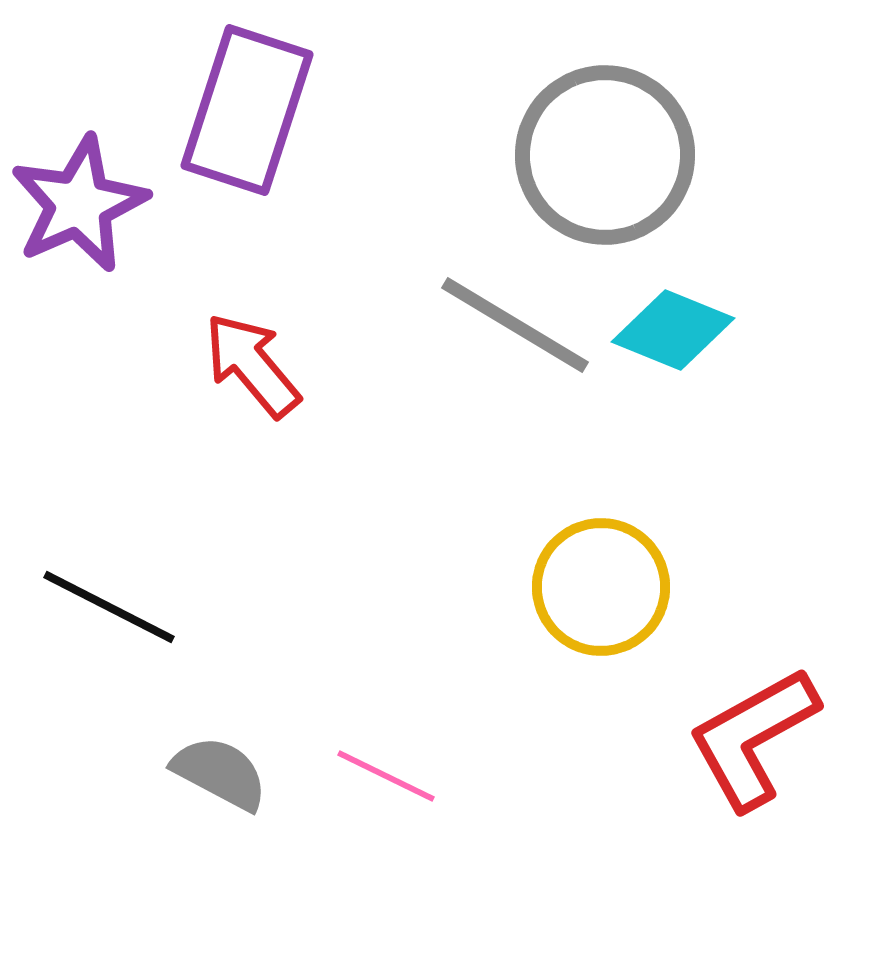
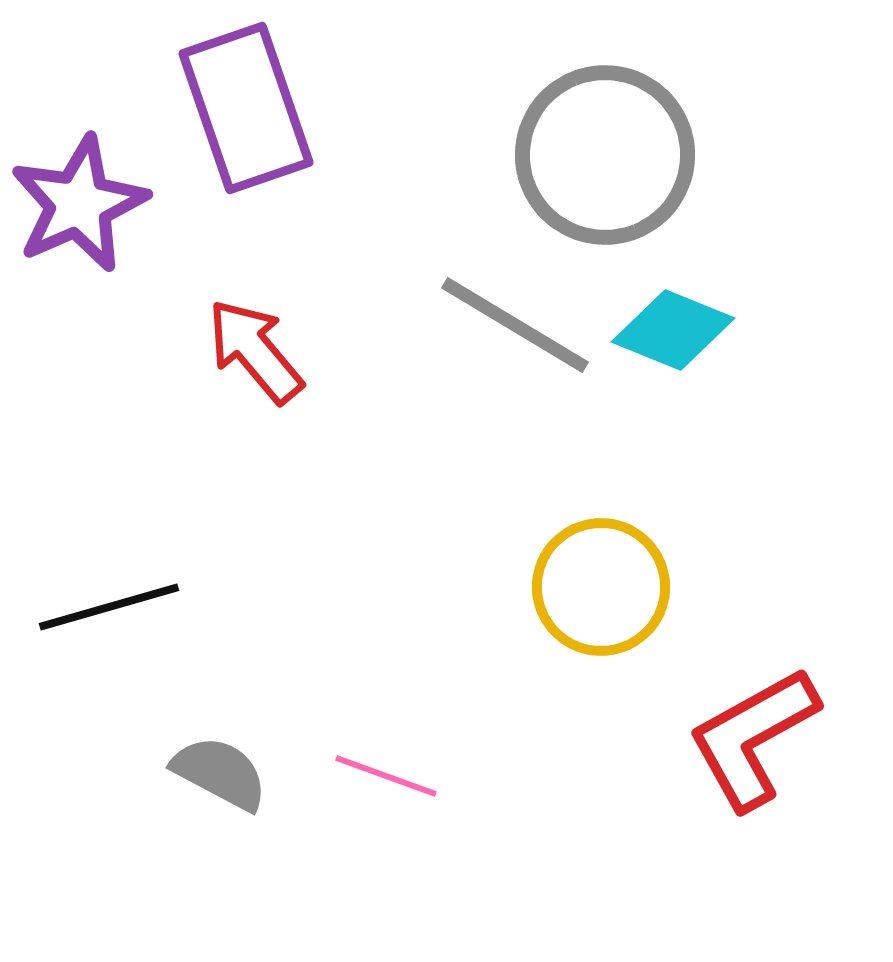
purple rectangle: moved 1 px left, 2 px up; rotated 37 degrees counterclockwise
red arrow: moved 3 px right, 14 px up
black line: rotated 43 degrees counterclockwise
pink line: rotated 6 degrees counterclockwise
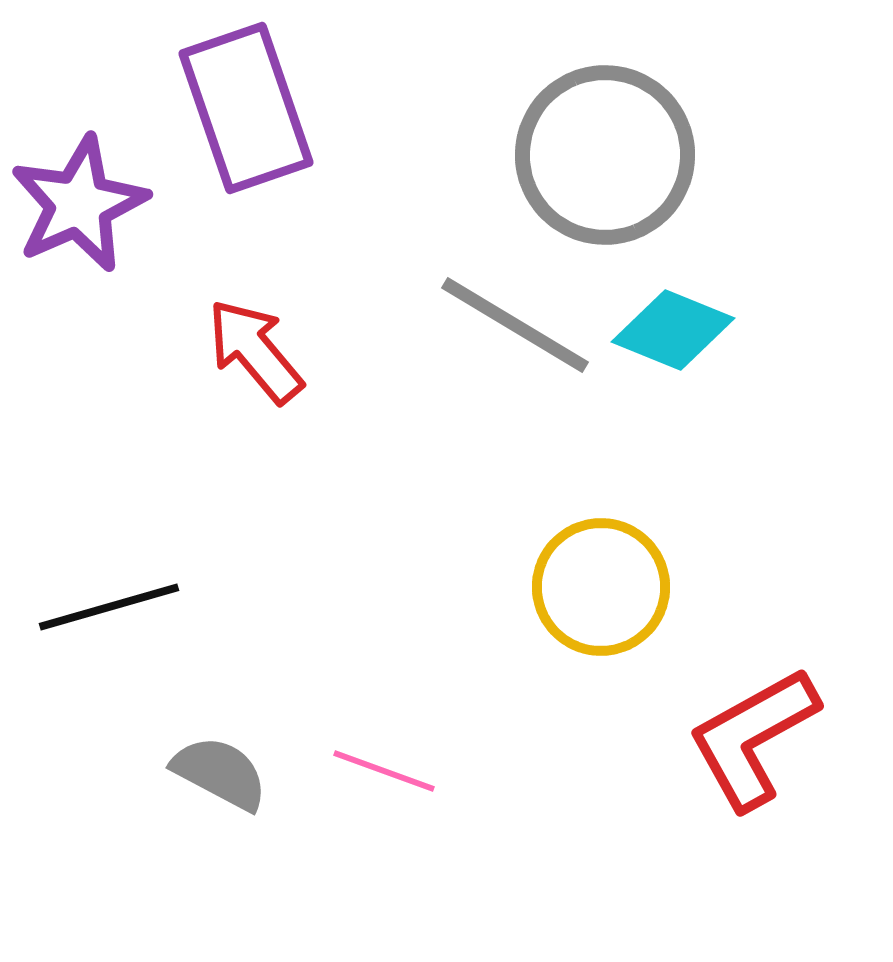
pink line: moved 2 px left, 5 px up
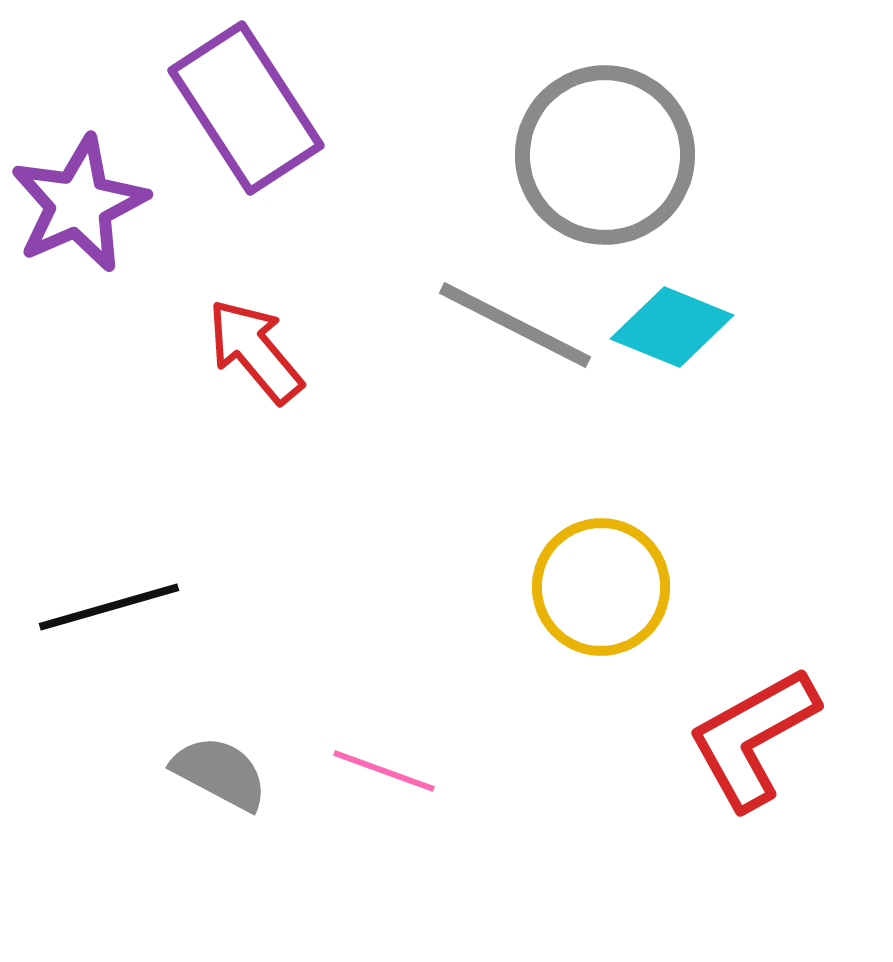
purple rectangle: rotated 14 degrees counterclockwise
gray line: rotated 4 degrees counterclockwise
cyan diamond: moved 1 px left, 3 px up
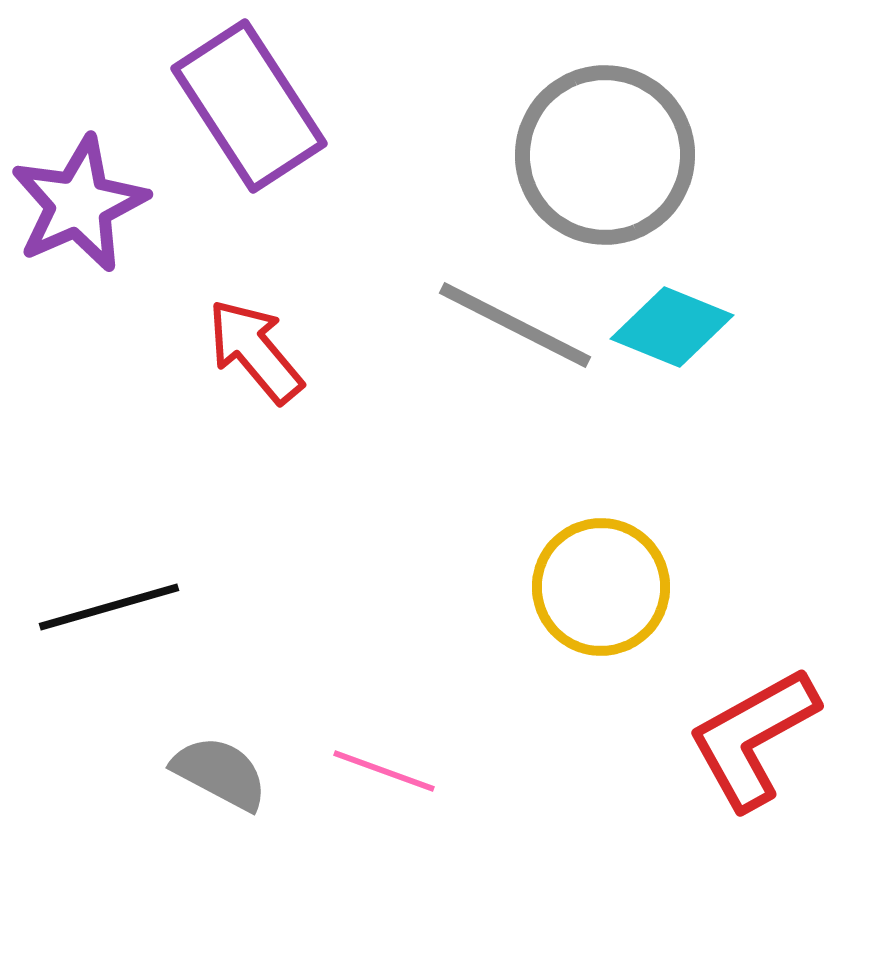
purple rectangle: moved 3 px right, 2 px up
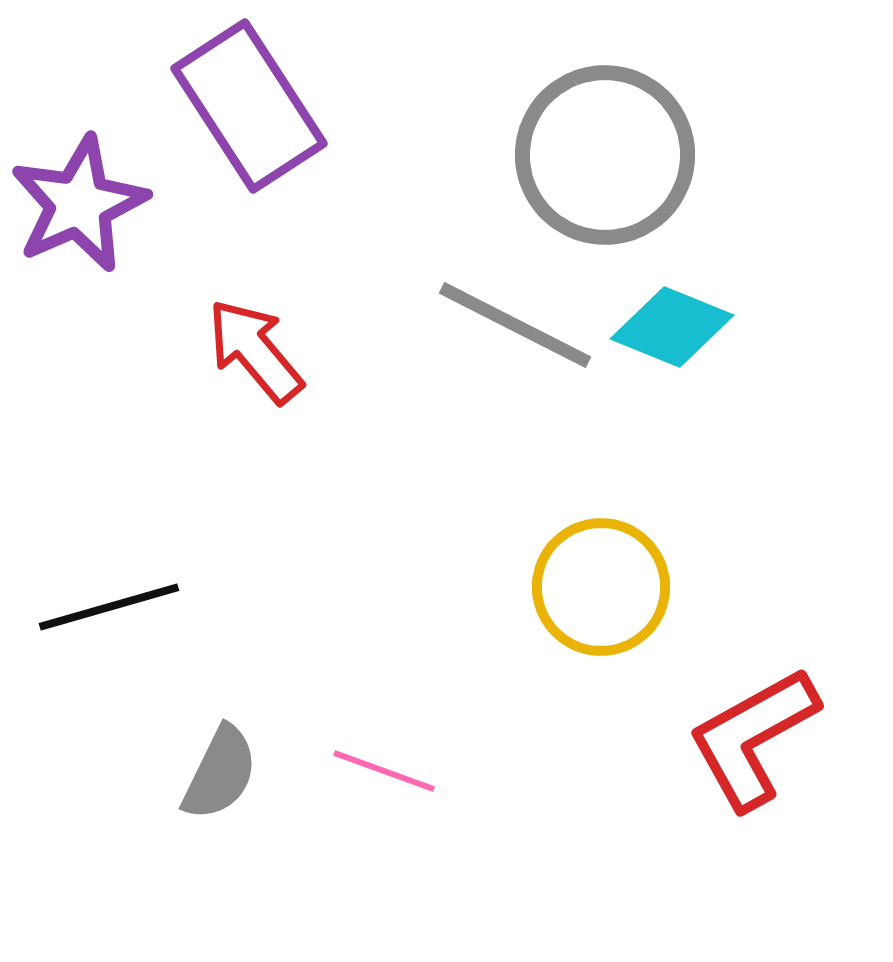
gray semicircle: rotated 88 degrees clockwise
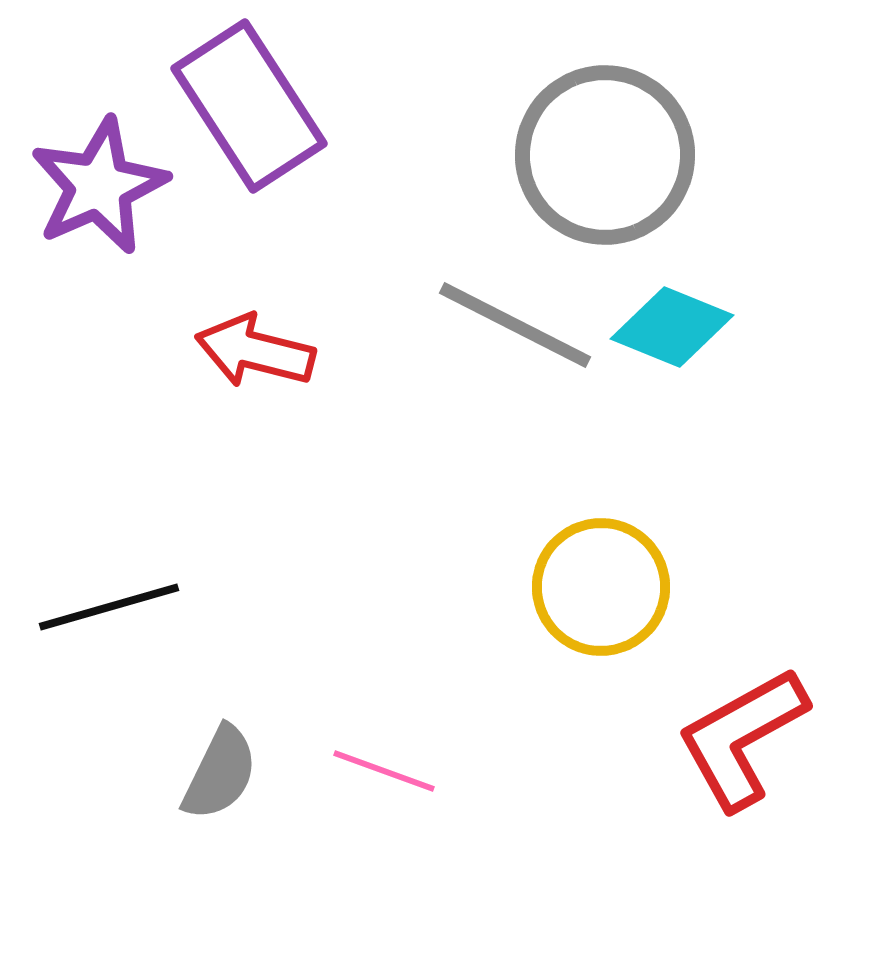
purple star: moved 20 px right, 18 px up
red arrow: rotated 36 degrees counterclockwise
red L-shape: moved 11 px left
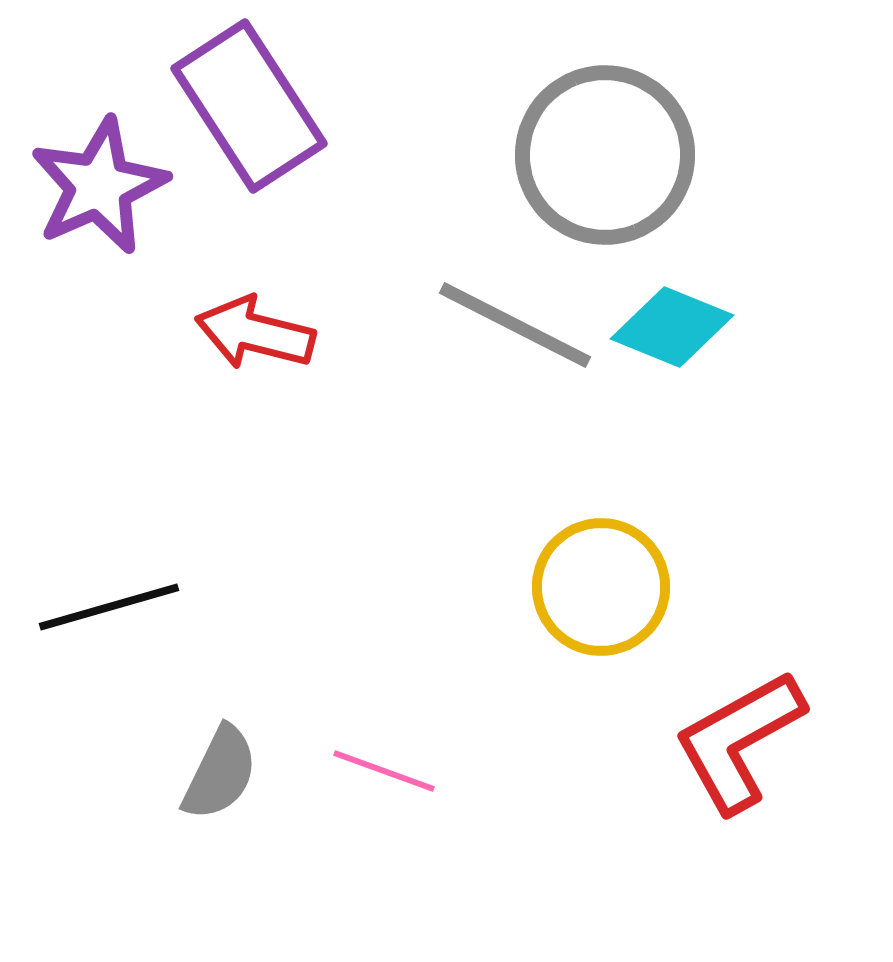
red arrow: moved 18 px up
red L-shape: moved 3 px left, 3 px down
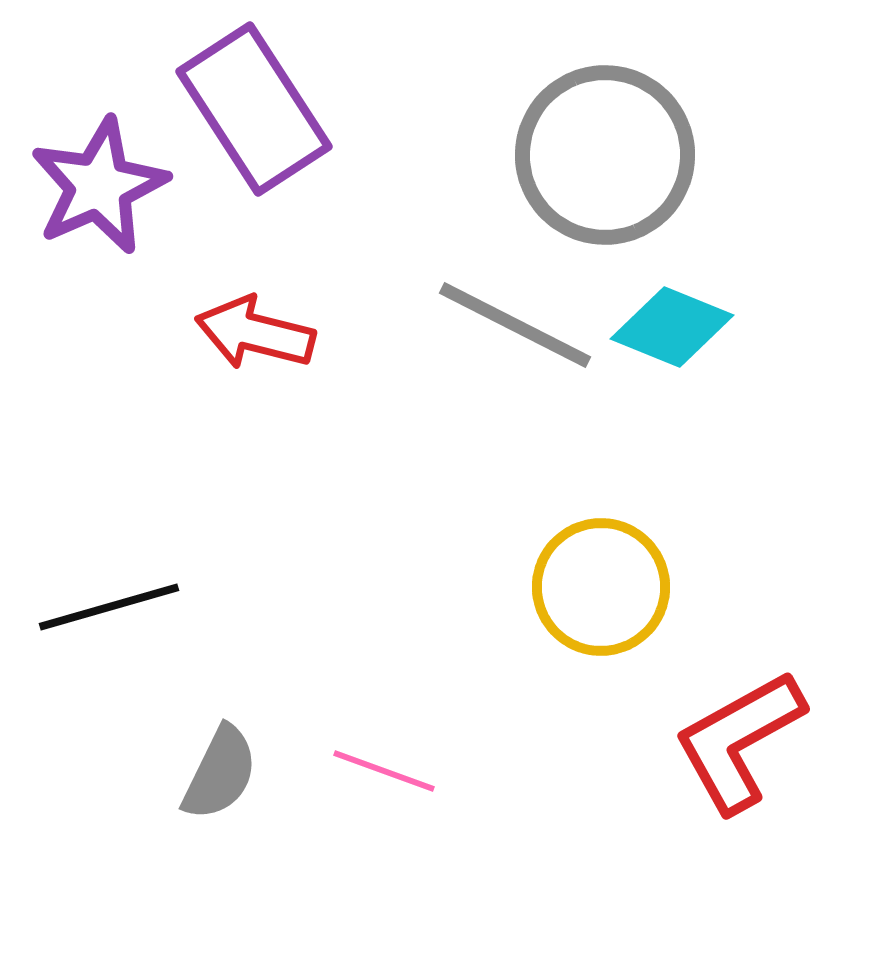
purple rectangle: moved 5 px right, 3 px down
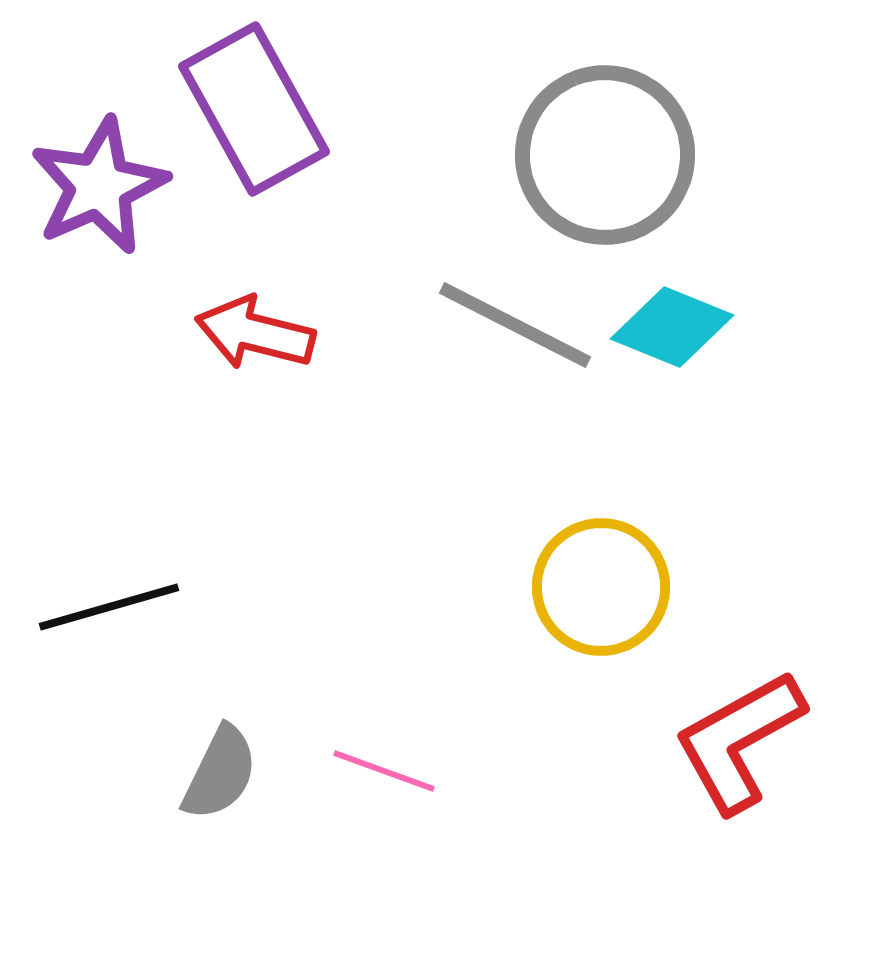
purple rectangle: rotated 4 degrees clockwise
